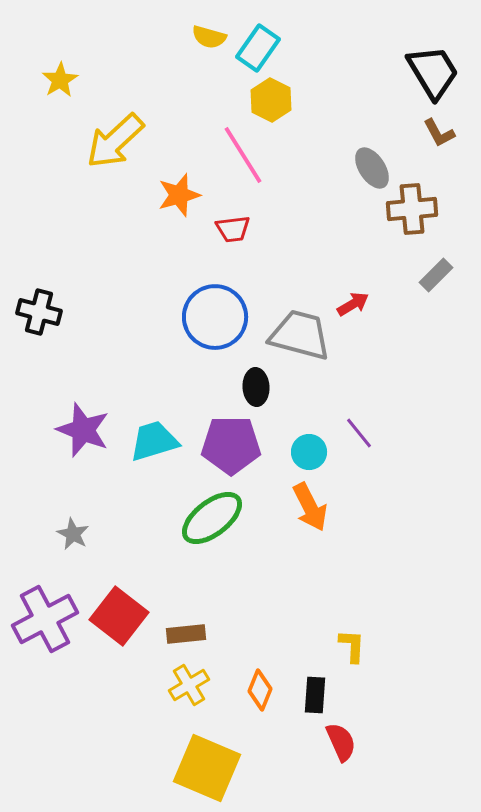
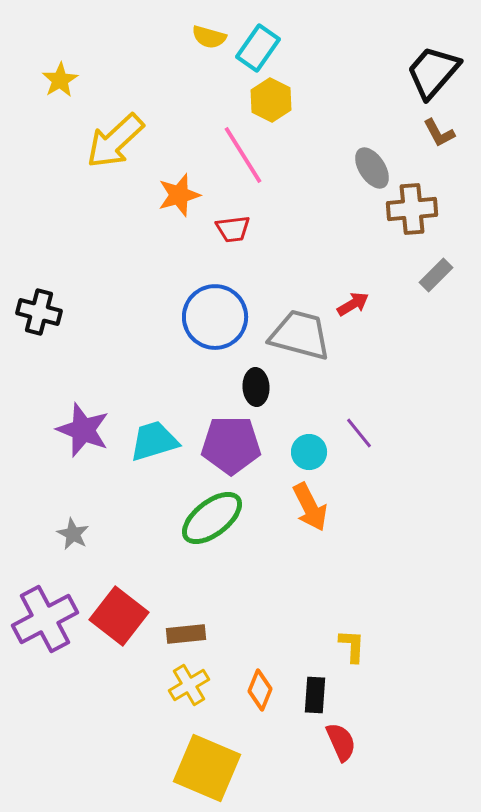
black trapezoid: rotated 108 degrees counterclockwise
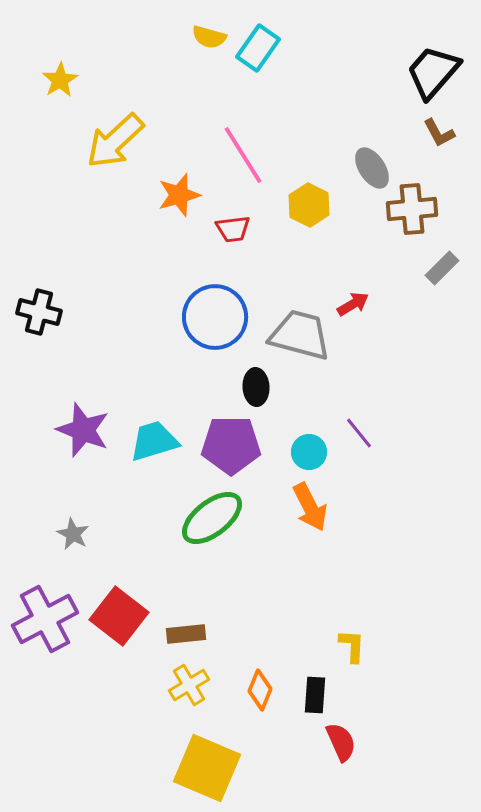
yellow hexagon: moved 38 px right, 105 px down
gray rectangle: moved 6 px right, 7 px up
